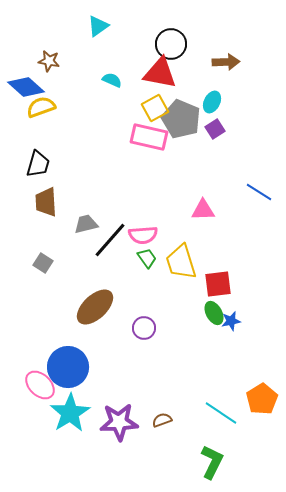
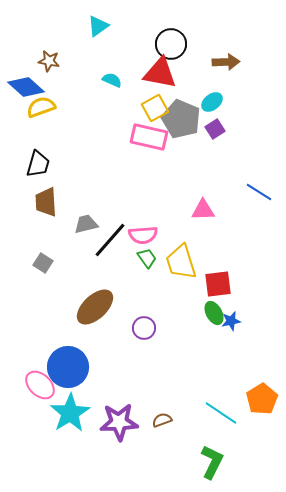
cyan ellipse: rotated 25 degrees clockwise
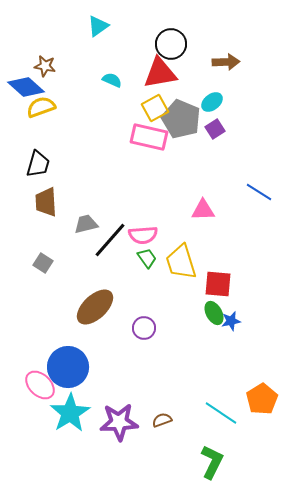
brown star: moved 4 px left, 5 px down
red triangle: rotated 21 degrees counterclockwise
red square: rotated 12 degrees clockwise
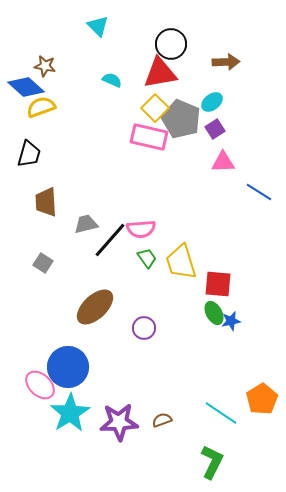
cyan triangle: rotated 40 degrees counterclockwise
yellow square: rotated 16 degrees counterclockwise
black trapezoid: moved 9 px left, 10 px up
pink triangle: moved 20 px right, 48 px up
pink semicircle: moved 2 px left, 6 px up
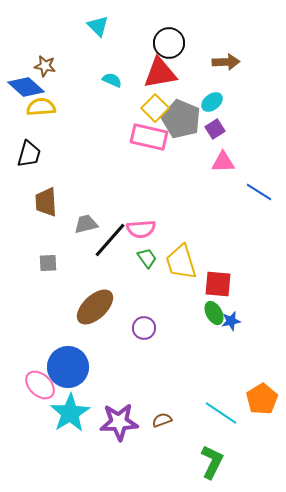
black circle: moved 2 px left, 1 px up
yellow semicircle: rotated 16 degrees clockwise
gray square: moved 5 px right; rotated 36 degrees counterclockwise
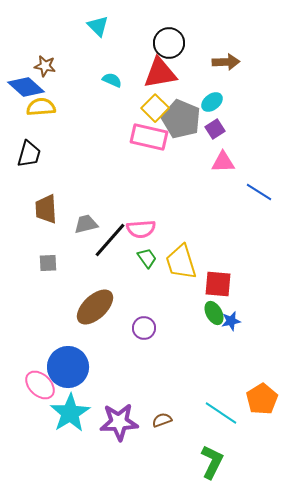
brown trapezoid: moved 7 px down
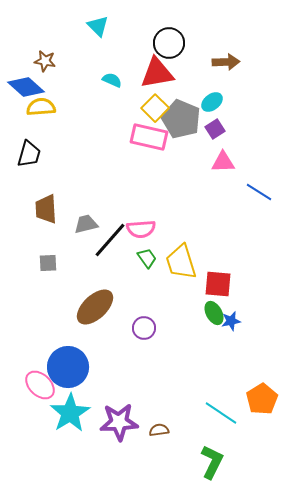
brown star: moved 5 px up
red triangle: moved 3 px left
brown semicircle: moved 3 px left, 10 px down; rotated 12 degrees clockwise
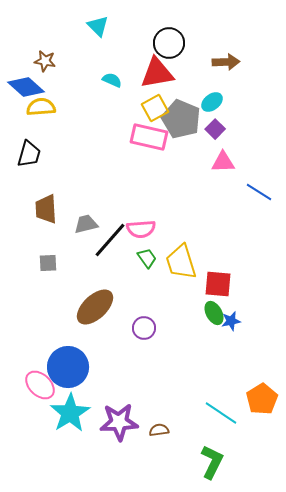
yellow square: rotated 16 degrees clockwise
purple square: rotated 12 degrees counterclockwise
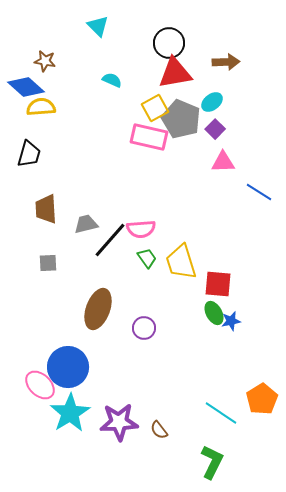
red triangle: moved 18 px right
brown ellipse: moved 3 px right, 2 px down; rotated 27 degrees counterclockwise
brown semicircle: rotated 120 degrees counterclockwise
